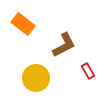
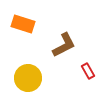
orange rectangle: rotated 20 degrees counterclockwise
yellow circle: moved 8 px left
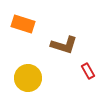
brown L-shape: rotated 44 degrees clockwise
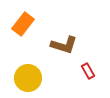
orange rectangle: rotated 70 degrees counterclockwise
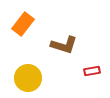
red rectangle: moved 4 px right; rotated 70 degrees counterclockwise
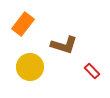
red rectangle: rotated 56 degrees clockwise
yellow circle: moved 2 px right, 11 px up
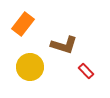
red rectangle: moved 6 px left
